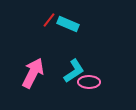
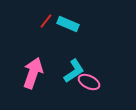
red line: moved 3 px left, 1 px down
pink arrow: rotated 8 degrees counterclockwise
pink ellipse: rotated 25 degrees clockwise
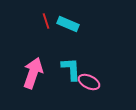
red line: rotated 56 degrees counterclockwise
cyan L-shape: moved 3 px left, 2 px up; rotated 60 degrees counterclockwise
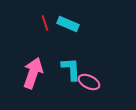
red line: moved 1 px left, 2 px down
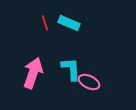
cyan rectangle: moved 1 px right, 1 px up
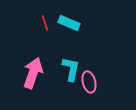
cyan L-shape: rotated 15 degrees clockwise
pink ellipse: rotated 50 degrees clockwise
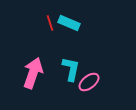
red line: moved 5 px right
pink ellipse: rotated 65 degrees clockwise
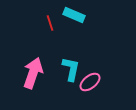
cyan rectangle: moved 5 px right, 8 px up
pink ellipse: moved 1 px right
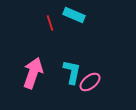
cyan L-shape: moved 1 px right, 3 px down
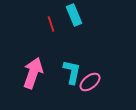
cyan rectangle: rotated 45 degrees clockwise
red line: moved 1 px right, 1 px down
